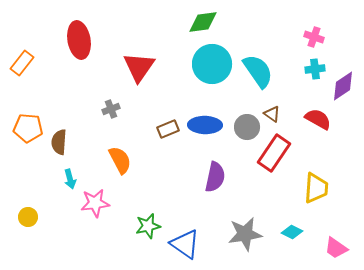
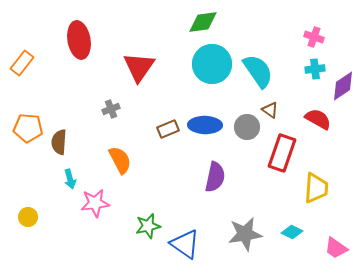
brown triangle: moved 2 px left, 4 px up
red rectangle: moved 8 px right; rotated 15 degrees counterclockwise
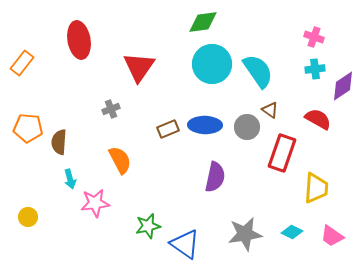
pink trapezoid: moved 4 px left, 12 px up
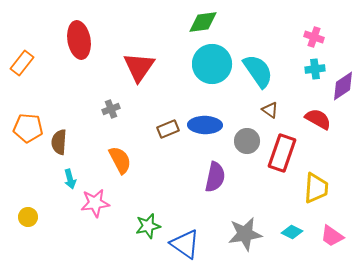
gray circle: moved 14 px down
